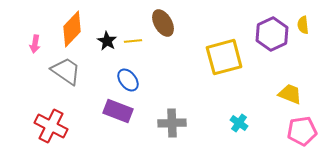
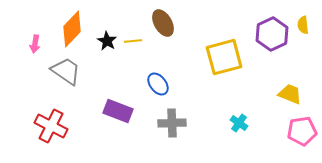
blue ellipse: moved 30 px right, 4 px down
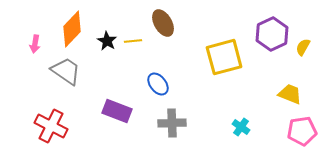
yellow semicircle: moved 22 px down; rotated 36 degrees clockwise
purple rectangle: moved 1 px left
cyan cross: moved 2 px right, 4 px down
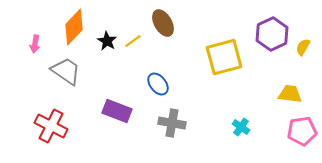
orange diamond: moved 2 px right, 2 px up
yellow line: rotated 30 degrees counterclockwise
yellow trapezoid: rotated 15 degrees counterclockwise
gray cross: rotated 12 degrees clockwise
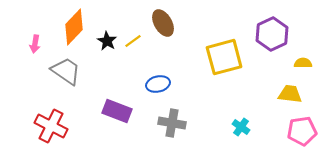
yellow semicircle: moved 16 px down; rotated 60 degrees clockwise
blue ellipse: rotated 65 degrees counterclockwise
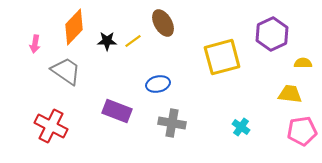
black star: rotated 30 degrees counterclockwise
yellow square: moved 2 px left
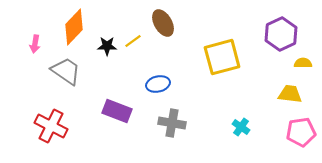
purple hexagon: moved 9 px right
black star: moved 5 px down
pink pentagon: moved 1 px left, 1 px down
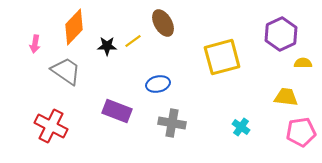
yellow trapezoid: moved 4 px left, 3 px down
